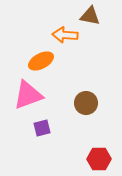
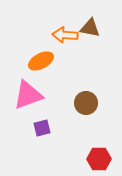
brown triangle: moved 12 px down
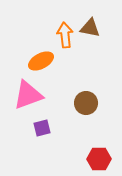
orange arrow: rotated 80 degrees clockwise
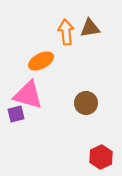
brown triangle: rotated 20 degrees counterclockwise
orange arrow: moved 1 px right, 3 px up
pink triangle: rotated 36 degrees clockwise
purple square: moved 26 px left, 14 px up
red hexagon: moved 2 px right, 2 px up; rotated 25 degrees counterclockwise
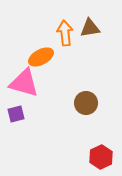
orange arrow: moved 1 px left, 1 px down
orange ellipse: moved 4 px up
pink triangle: moved 4 px left, 12 px up
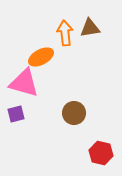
brown circle: moved 12 px left, 10 px down
red hexagon: moved 4 px up; rotated 20 degrees counterclockwise
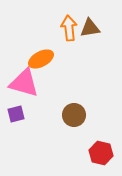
orange arrow: moved 4 px right, 5 px up
orange ellipse: moved 2 px down
brown circle: moved 2 px down
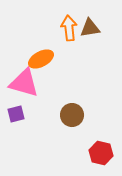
brown circle: moved 2 px left
